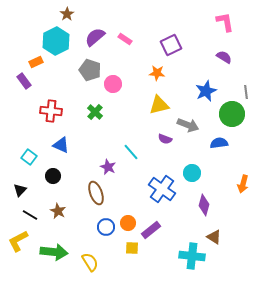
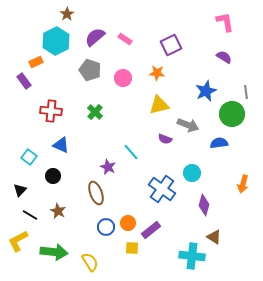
pink circle at (113, 84): moved 10 px right, 6 px up
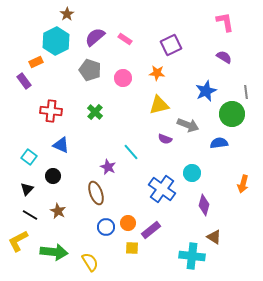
black triangle at (20, 190): moved 7 px right, 1 px up
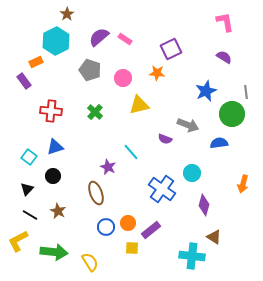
purple semicircle at (95, 37): moved 4 px right
purple square at (171, 45): moved 4 px down
yellow triangle at (159, 105): moved 20 px left
blue triangle at (61, 145): moved 6 px left, 2 px down; rotated 42 degrees counterclockwise
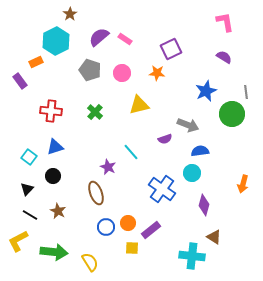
brown star at (67, 14): moved 3 px right
pink circle at (123, 78): moved 1 px left, 5 px up
purple rectangle at (24, 81): moved 4 px left
purple semicircle at (165, 139): rotated 40 degrees counterclockwise
blue semicircle at (219, 143): moved 19 px left, 8 px down
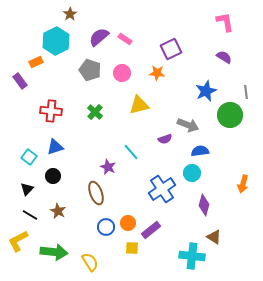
green circle at (232, 114): moved 2 px left, 1 px down
blue cross at (162, 189): rotated 20 degrees clockwise
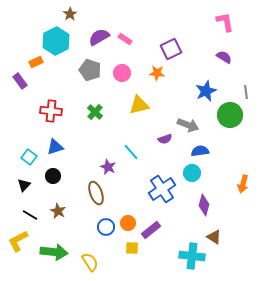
purple semicircle at (99, 37): rotated 10 degrees clockwise
black triangle at (27, 189): moved 3 px left, 4 px up
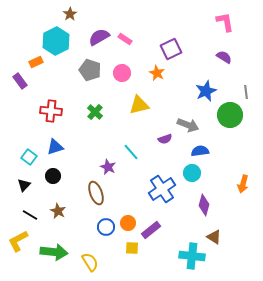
orange star at (157, 73): rotated 21 degrees clockwise
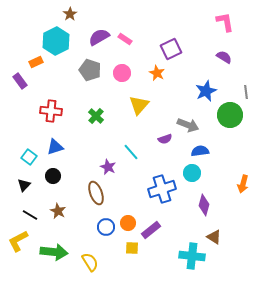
yellow triangle at (139, 105): rotated 35 degrees counterclockwise
green cross at (95, 112): moved 1 px right, 4 px down
blue cross at (162, 189): rotated 16 degrees clockwise
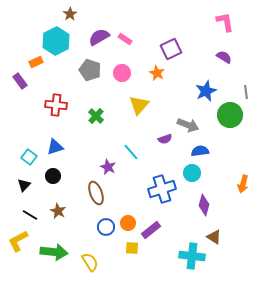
red cross at (51, 111): moved 5 px right, 6 px up
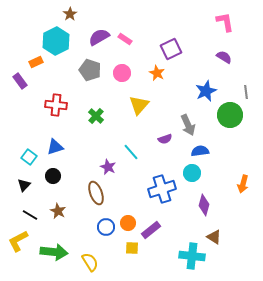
gray arrow at (188, 125): rotated 45 degrees clockwise
